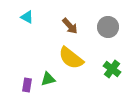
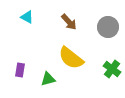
brown arrow: moved 1 px left, 4 px up
purple rectangle: moved 7 px left, 15 px up
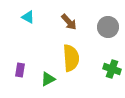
cyan triangle: moved 1 px right
yellow semicircle: rotated 132 degrees counterclockwise
green cross: rotated 18 degrees counterclockwise
green triangle: rotated 14 degrees counterclockwise
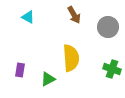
brown arrow: moved 5 px right, 7 px up; rotated 12 degrees clockwise
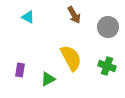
yellow semicircle: rotated 24 degrees counterclockwise
green cross: moved 5 px left, 3 px up
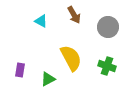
cyan triangle: moved 13 px right, 4 px down
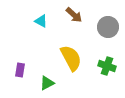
brown arrow: rotated 18 degrees counterclockwise
green triangle: moved 1 px left, 4 px down
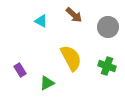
purple rectangle: rotated 40 degrees counterclockwise
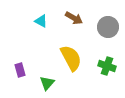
brown arrow: moved 3 px down; rotated 12 degrees counterclockwise
purple rectangle: rotated 16 degrees clockwise
green triangle: rotated 21 degrees counterclockwise
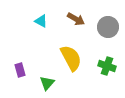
brown arrow: moved 2 px right, 1 px down
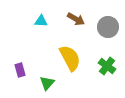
cyan triangle: rotated 24 degrees counterclockwise
yellow semicircle: moved 1 px left
green cross: rotated 18 degrees clockwise
